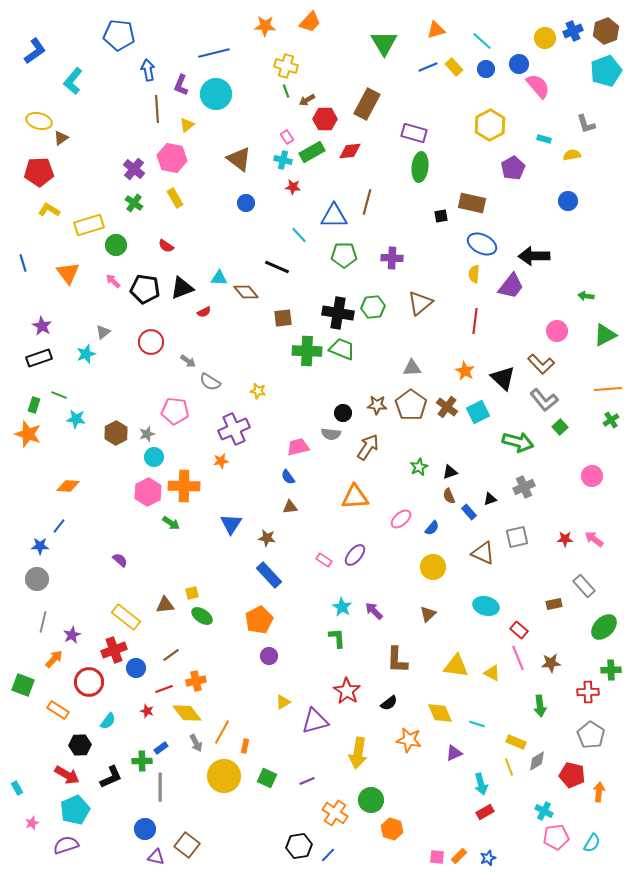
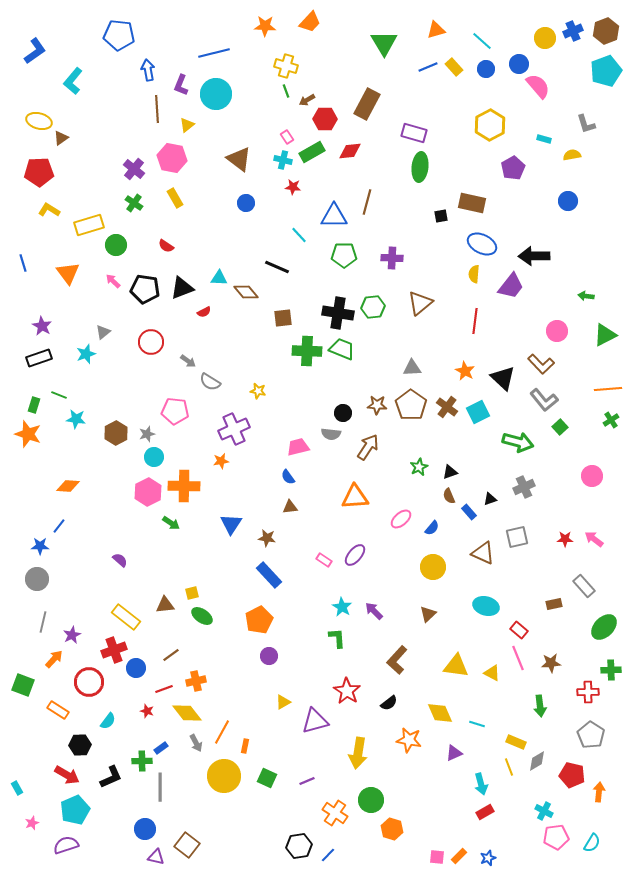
brown L-shape at (397, 660): rotated 40 degrees clockwise
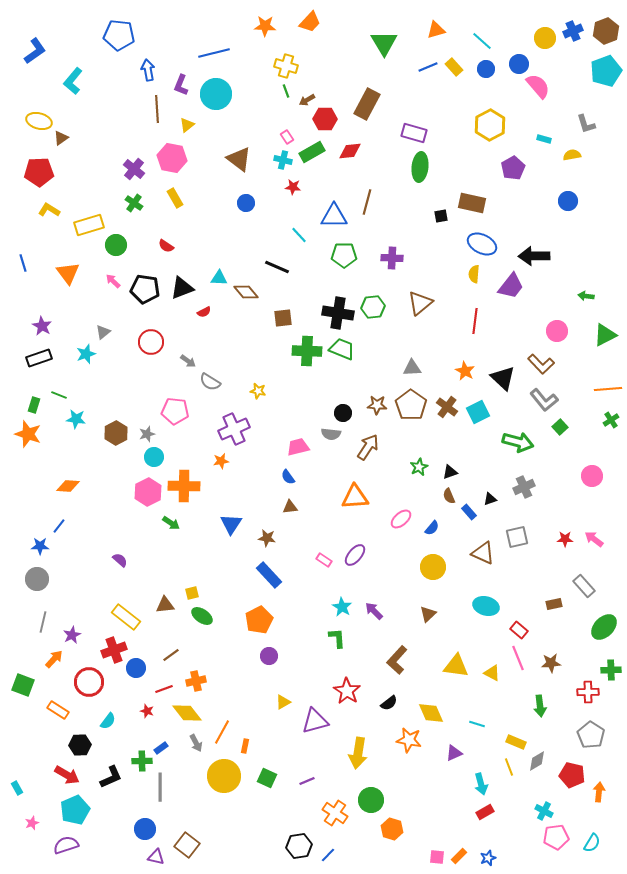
yellow diamond at (440, 713): moved 9 px left
